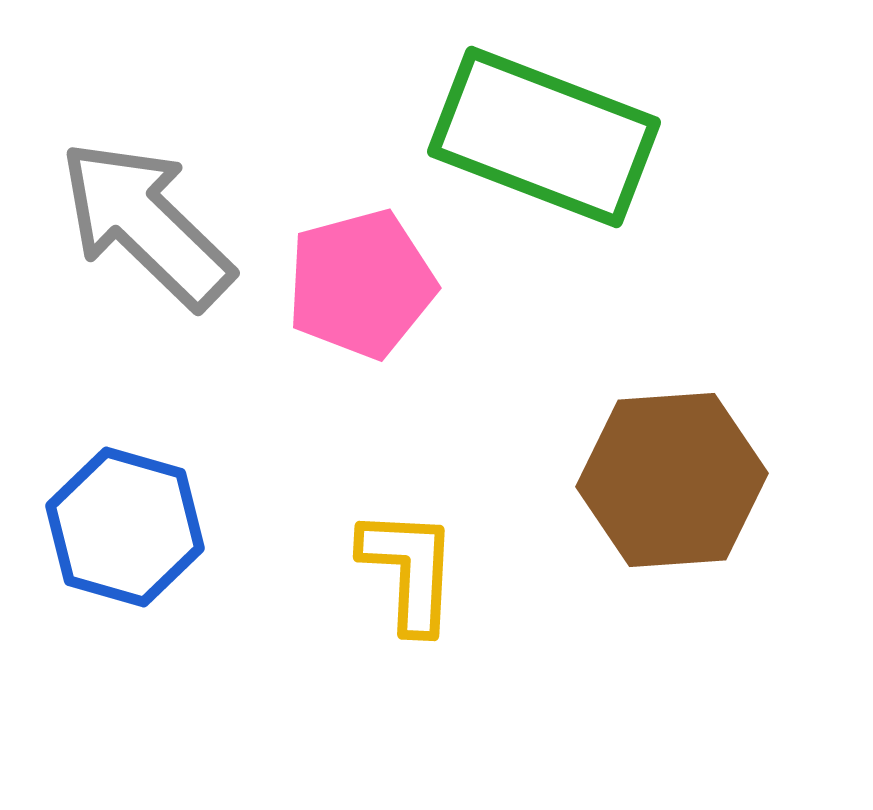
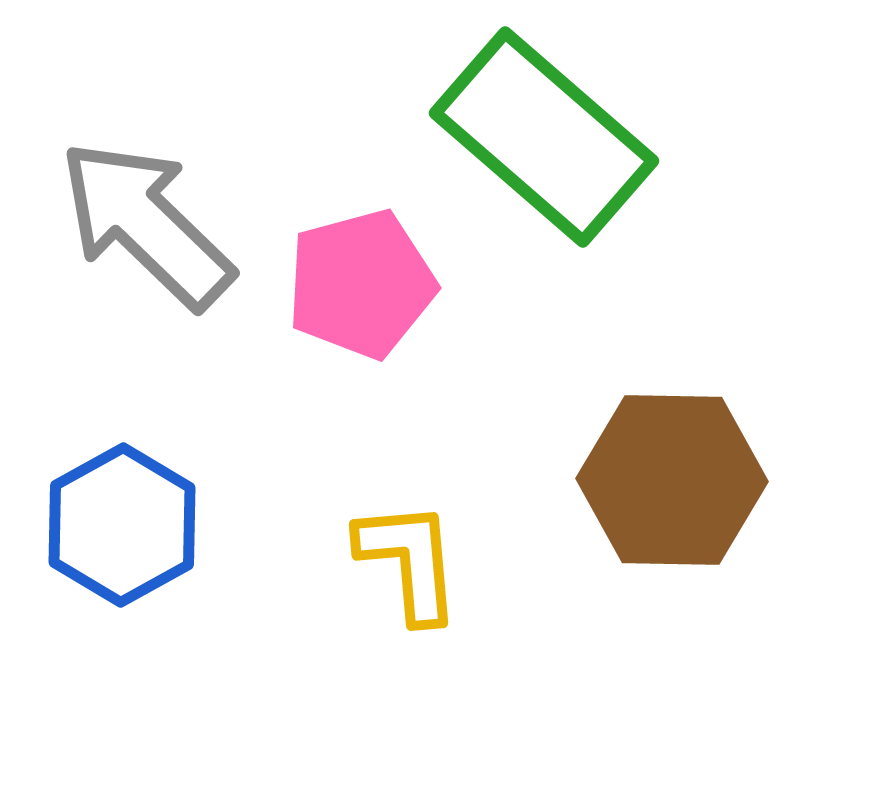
green rectangle: rotated 20 degrees clockwise
brown hexagon: rotated 5 degrees clockwise
blue hexagon: moved 3 px left, 2 px up; rotated 15 degrees clockwise
yellow L-shape: moved 9 px up; rotated 8 degrees counterclockwise
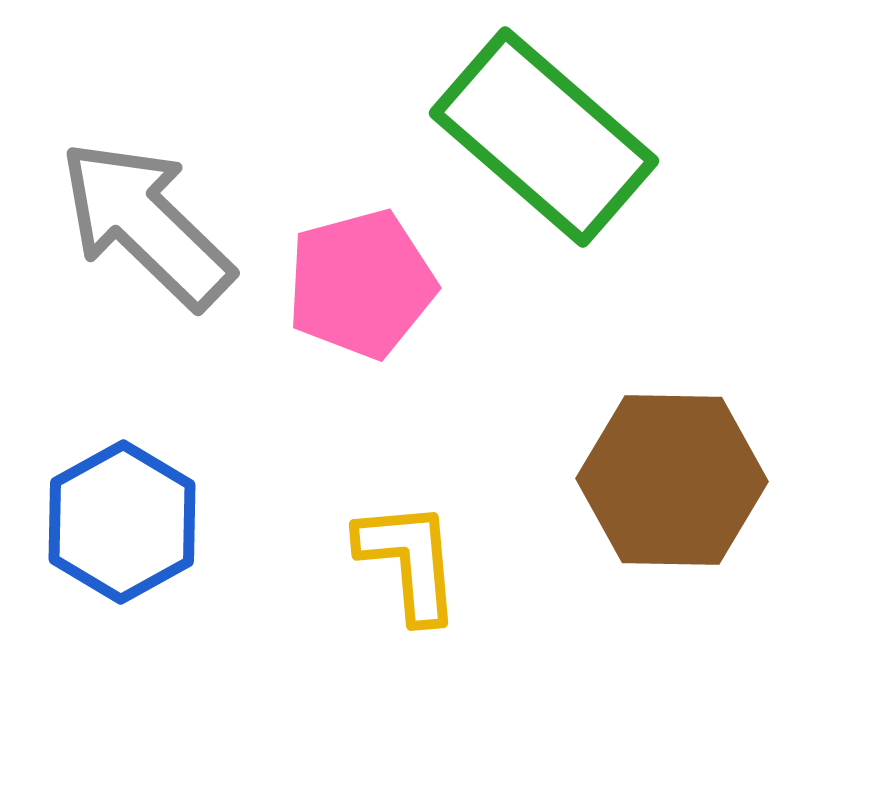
blue hexagon: moved 3 px up
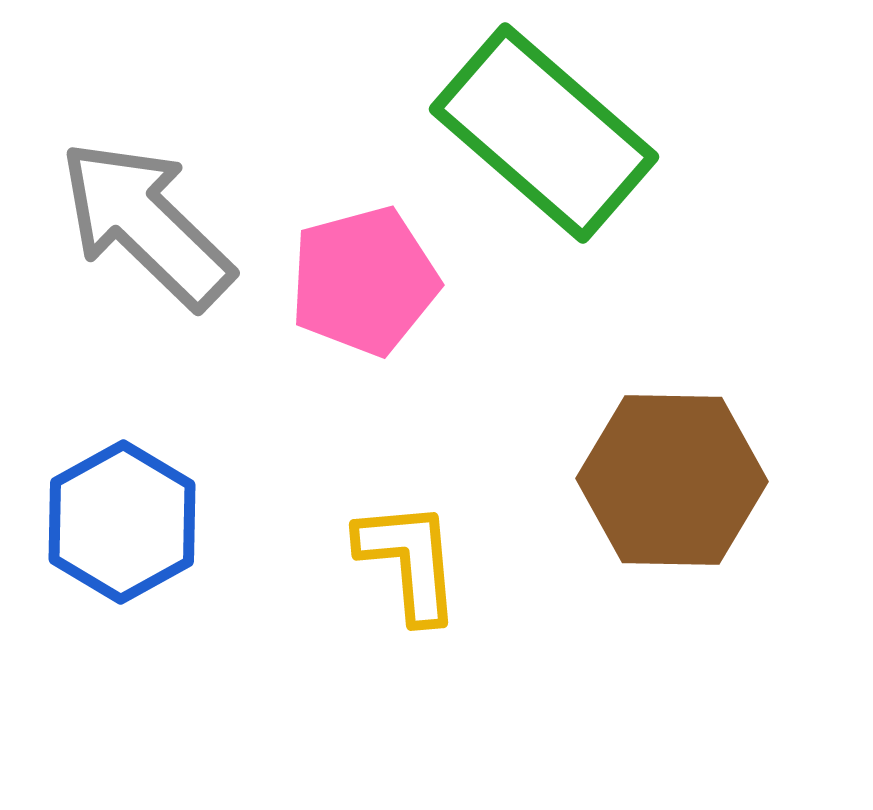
green rectangle: moved 4 px up
pink pentagon: moved 3 px right, 3 px up
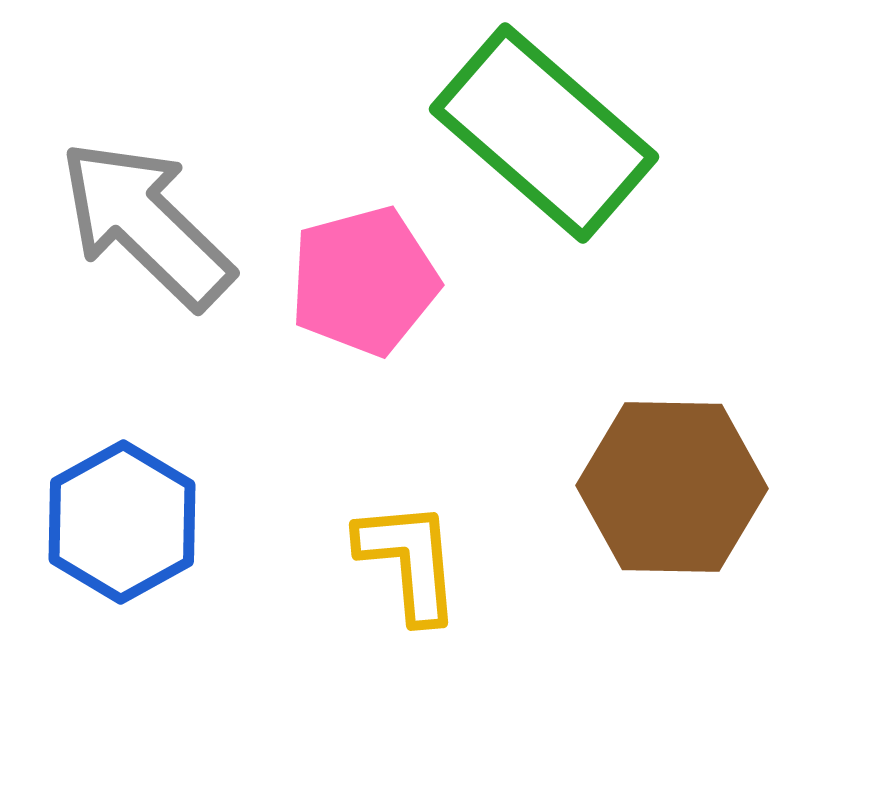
brown hexagon: moved 7 px down
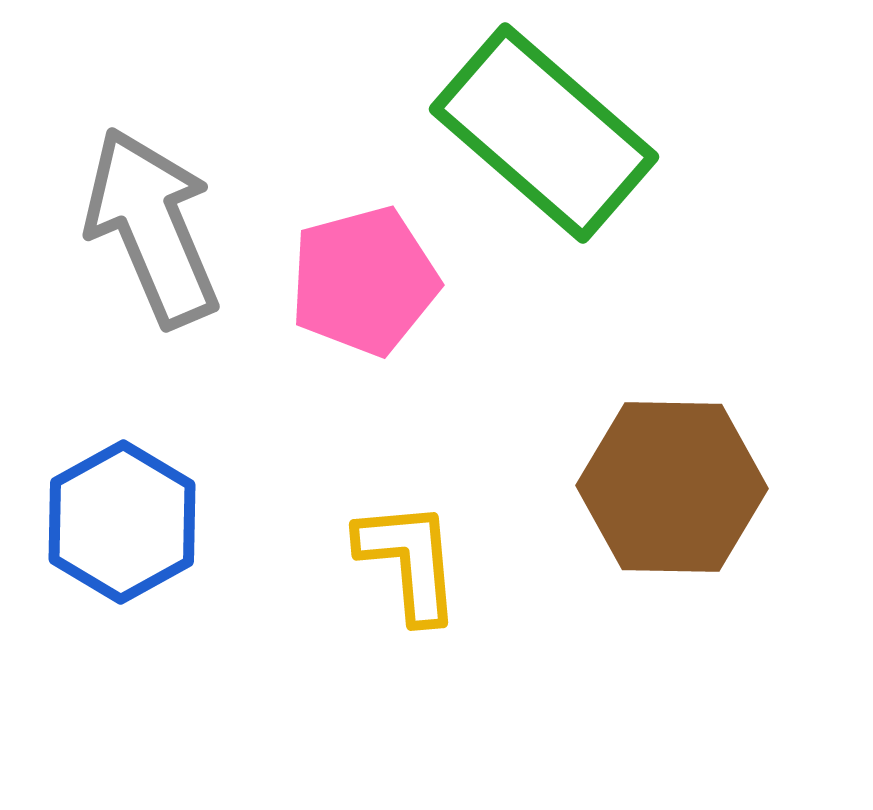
gray arrow: moved 6 px right, 3 px down; rotated 23 degrees clockwise
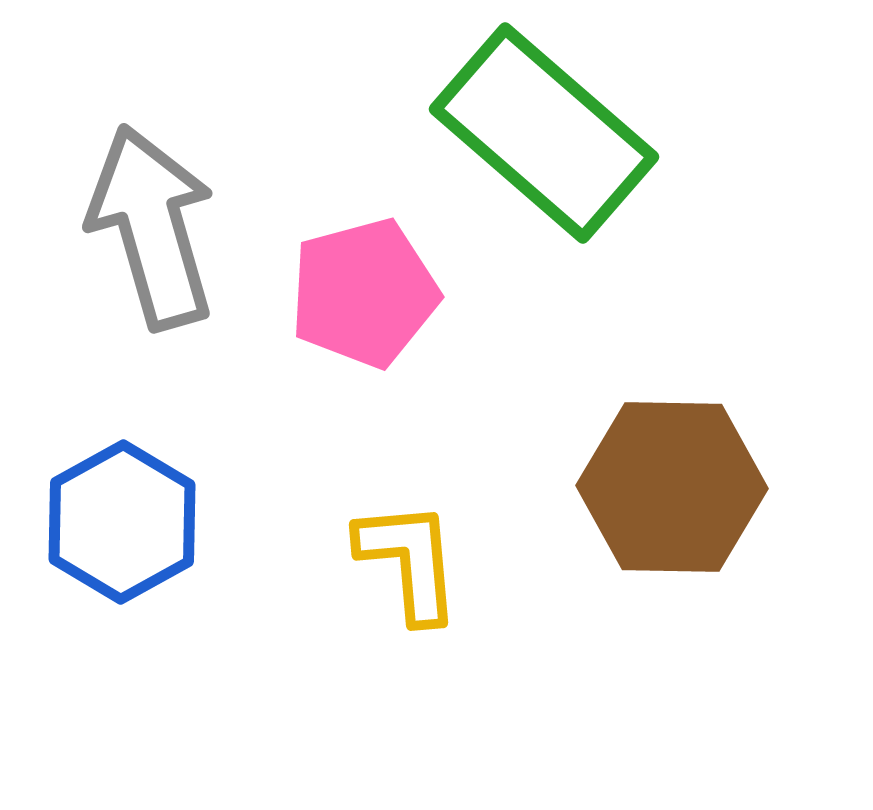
gray arrow: rotated 7 degrees clockwise
pink pentagon: moved 12 px down
